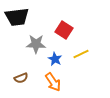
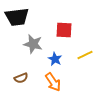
red square: rotated 30 degrees counterclockwise
gray star: moved 3 px left; rotated 12 degrees clockwise
yellow line: moved 4 px right, 1 px down
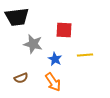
yellow line: rotated 21 degrees clockwise
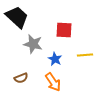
black trapezoid: rotated 130 degrees counterclockwise
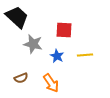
blue star: moved 2 px right, 3 px up
orange arrow: moved 2 px left, 1 px down
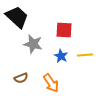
blue star: moved 4 px right
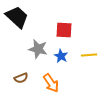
gray star: moved 5 px right, 5 px down
yellow line: moved 4 px right
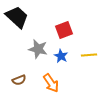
red square: rotated 24 degrees counterclockwise
brown semicircle: moved 2 px left, 2 px down
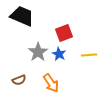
black trapezoid: moved 5 px right, 1 px up; rotated 20 degrees counterclockwise
red square: moved 3 px down
gray star: moved 3 px down; rotated 24 degrees clockwise
blue star: moved 2 px left, 2 px up
